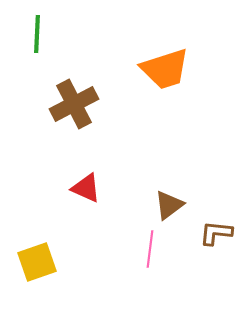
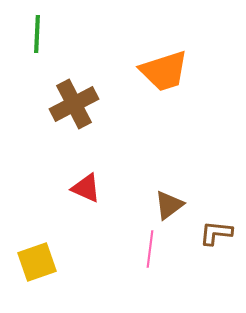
orange trapezoid: moved 1 px left, 2 px down
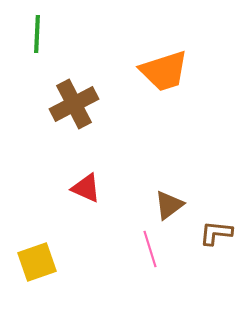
pink line: rotated 24 degrees counterclockwise
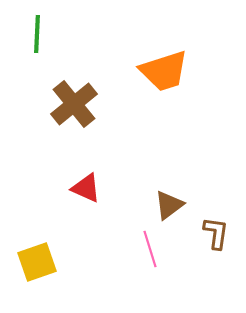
brown cross: rotated 12 degrees counterclockwise
brown L-shape: rotated 92 degrees clockwise
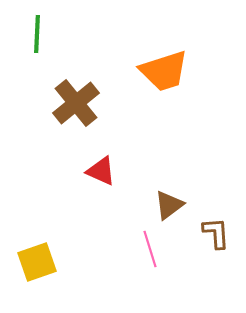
brown cross: moved 2 px right, 1 px up
red triangle: moved 15 px right, 17 px up
brown L-shape: rotated 12 degrees counterclockwise
